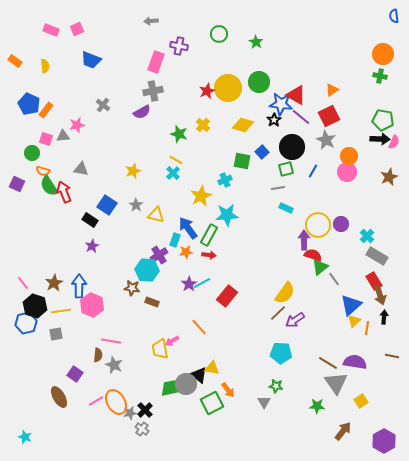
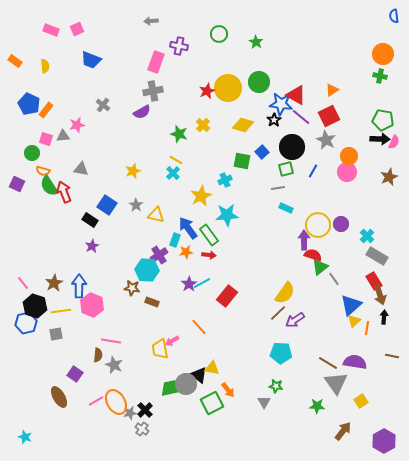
green rectangle at (209, 235): rotated 65 degrees counterclockwise
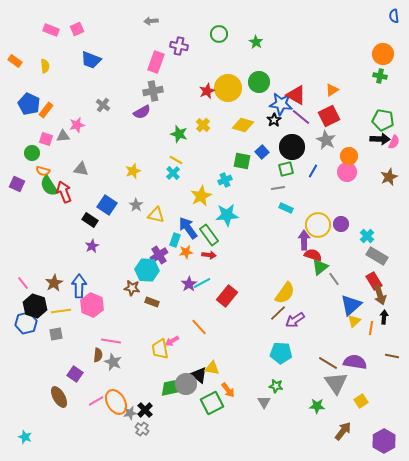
orange line at (367, 328): moved 4 px right
gray star at (114, 365): moved 1 px left, 3 px up
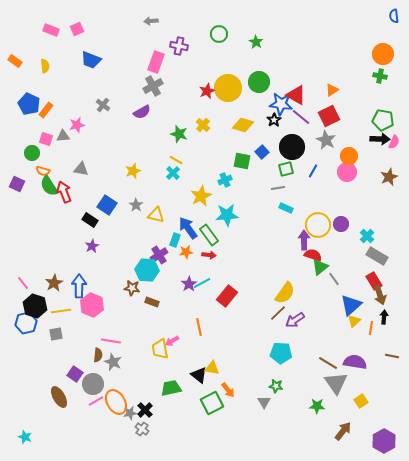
gray cross at (153, 91): moved 5 px up; rotated 18 degrees counterclockwise
orange line at (199, 327): rotated 30 degrees clockwise
gray circle at (186, 384): moved 93 px left
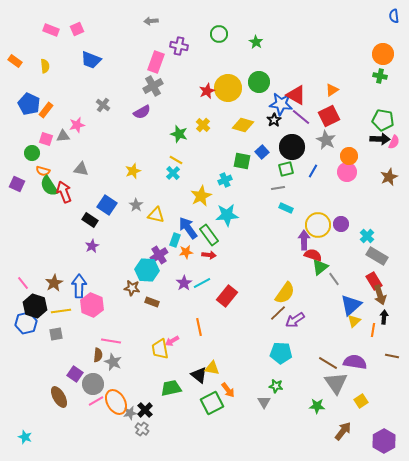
purple star at (189, 284): moved 5 px left, 1 px up
orange line at (371, 328): moved 2 px right, 2 px down
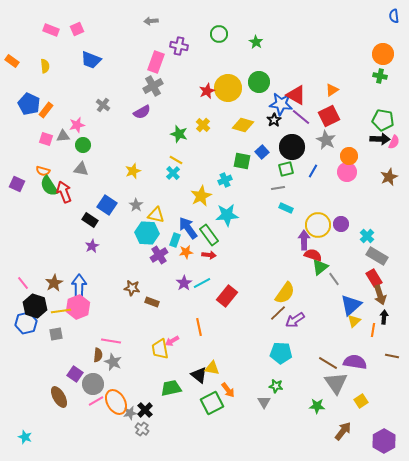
orange rectangle at (15, 61): moved 3 px left
green circle at (32, 153): moved 51 px right, 8 px up
cyan hexagon at (147, 270): moved 37 px up
red rectangle at (374, 281): moved 3 px up
pink hexagon at (92, 305): moved 14 px left, 2 px down; rotated 15 degrees clockwise
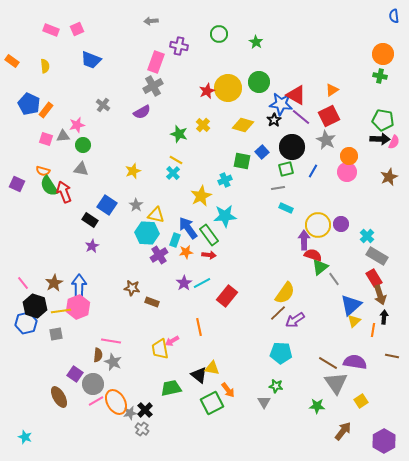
cyan star at (227, 215): moved 2 px left, 1 px down
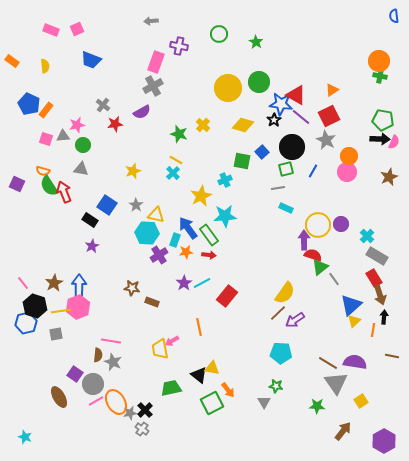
orange circle at (383, 54): moved 4 px left, 7 px down
red star at (207, 91): moved 92 px left, 33 px down; rotated 14 degrees clockwise
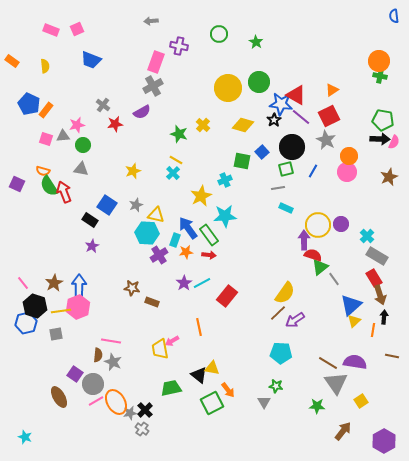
gray star at (136, 205): rotated 16 degrees clockwise
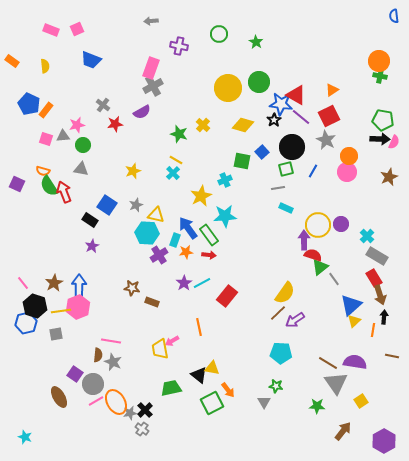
pink rectangle at (156, 62): moved 5 px left, 6 px down
